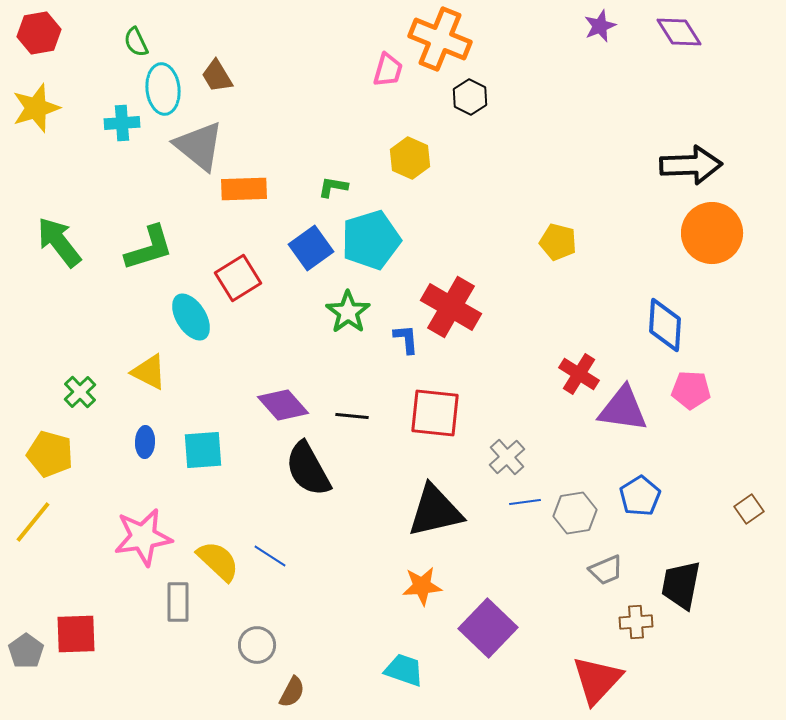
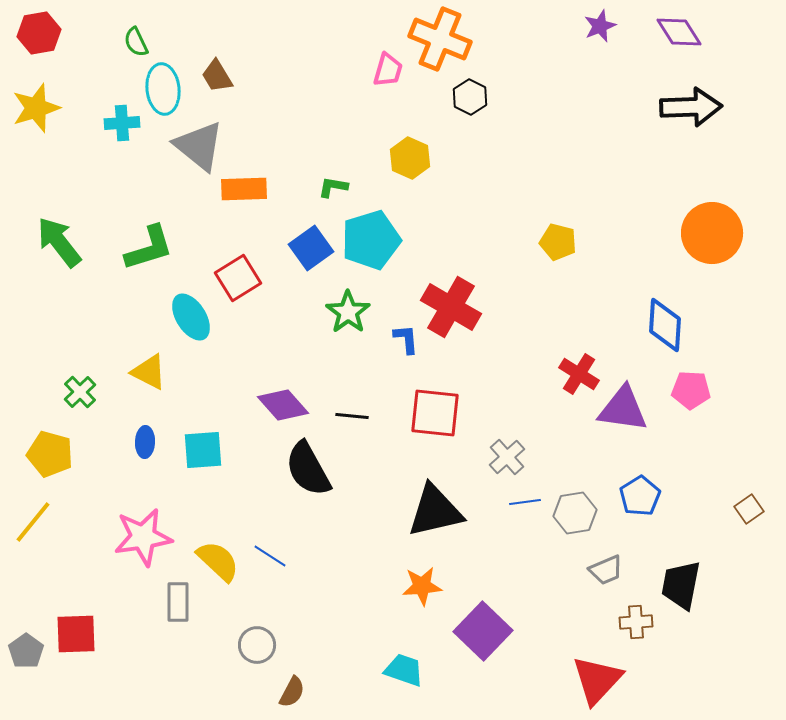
black arrow at (691, 165): moved 58 px up
purple square at (488, 628): moved 5 px left, 3 px down
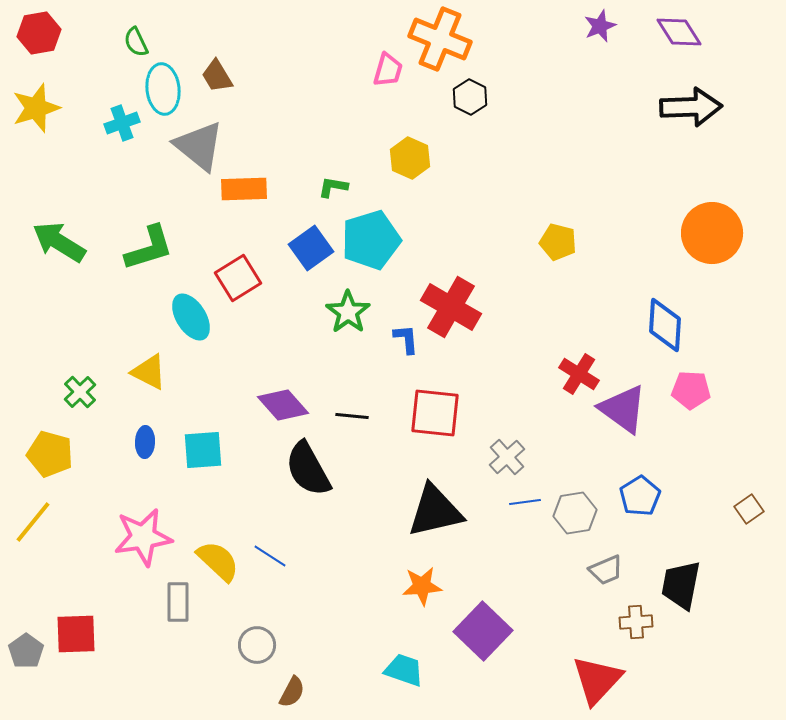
cyan cross at (122, 123): rotated 16 degrees counterclockwise
green arrow at (59, 242): rotated 20 degrees counterclockwise
purple triangle at (623, 409): rotated 28 degrees clockwise
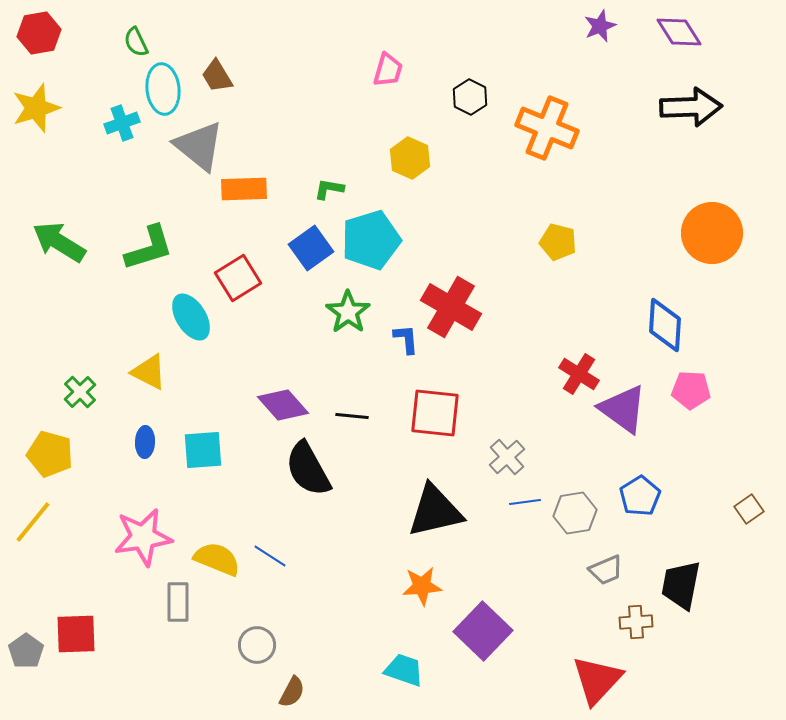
orange cross at (440, 39): moved 107 px right, 89 px down
green L-shape at (333, 187): moved 4 px left, 2 px down
yellow semicircle at (218, 561): moved 1 px left, 2 px up; rotated 21 degrees counterclockwise
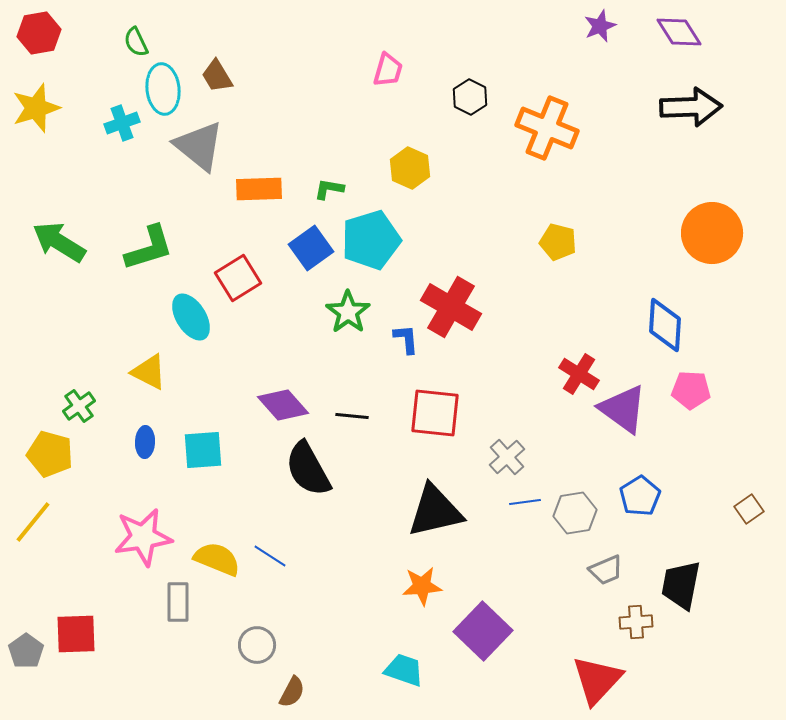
yellow hexagon at (410, 158): moved 10 px down
orange rectangle at (244, 189): moved 15 px right
green cross at (80, 392): moved 1 px left, 14 px down; rotated 8 degrees clockwise
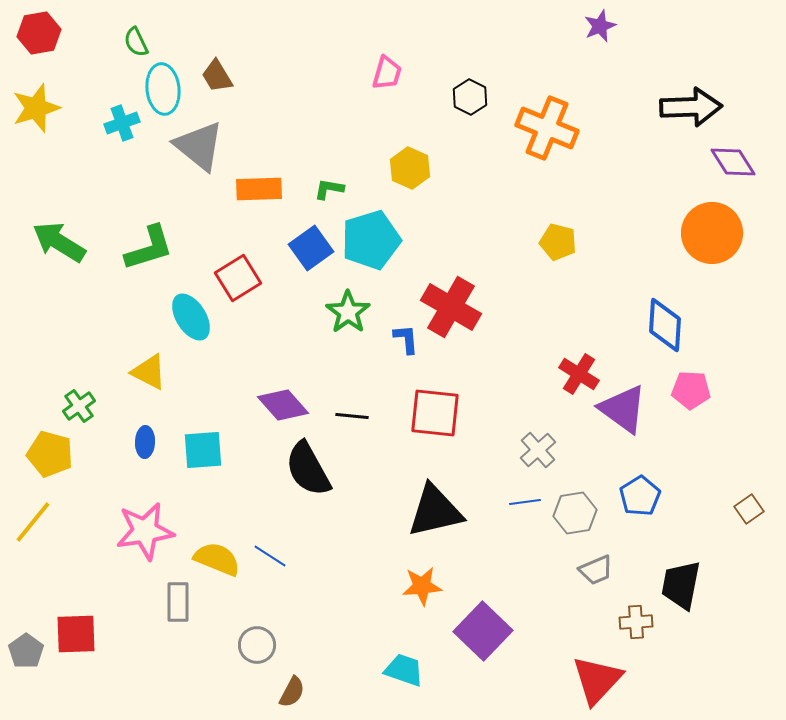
purple diamond at (679, 32): moved 54 px right, 130 px down
pink trapezoid at (388, 70): moved 1 px left, 3 px down
gray cross at (507, 457): moved 31 px right, 7 px up
pink star at (143, 537): moved 2 px right, 6 px up
gray trapezoid at (606, 570): moved 10 px left
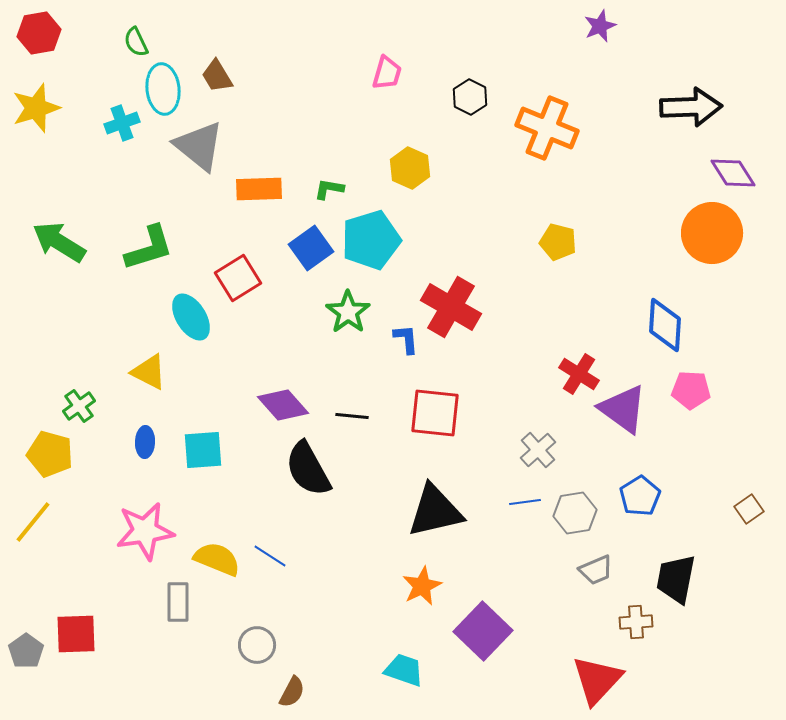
purple diamond at (733, 162): moved 11 px down
black trapezoid at (681, 585): moved 5 px left, 6 px up
orange star at (422, 586): rotated 21 degrees counterclockwise
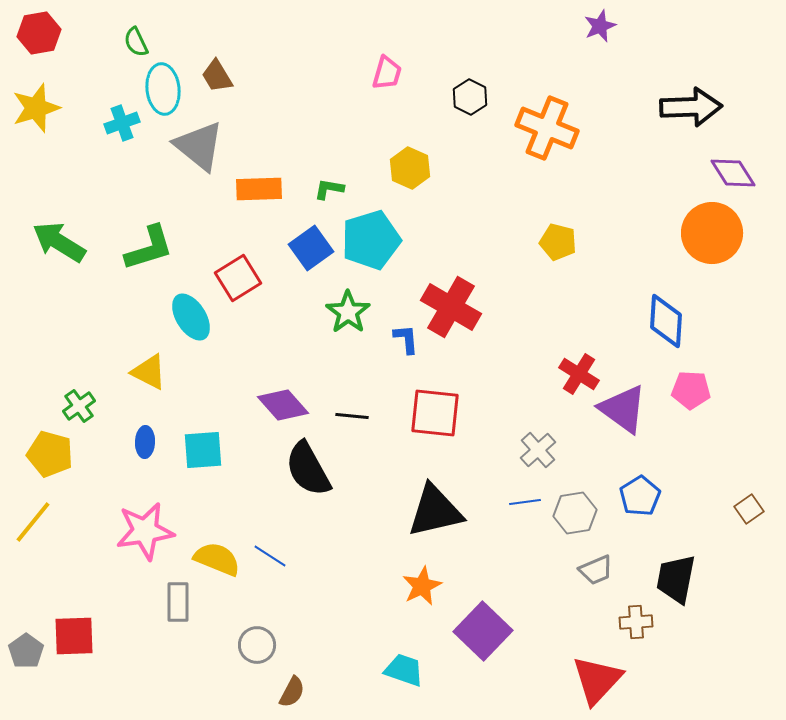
blue diamond at (665, 325): moved 1 px right, 4 px up
red square at (76, 634): moved 2 px left, 2 px down
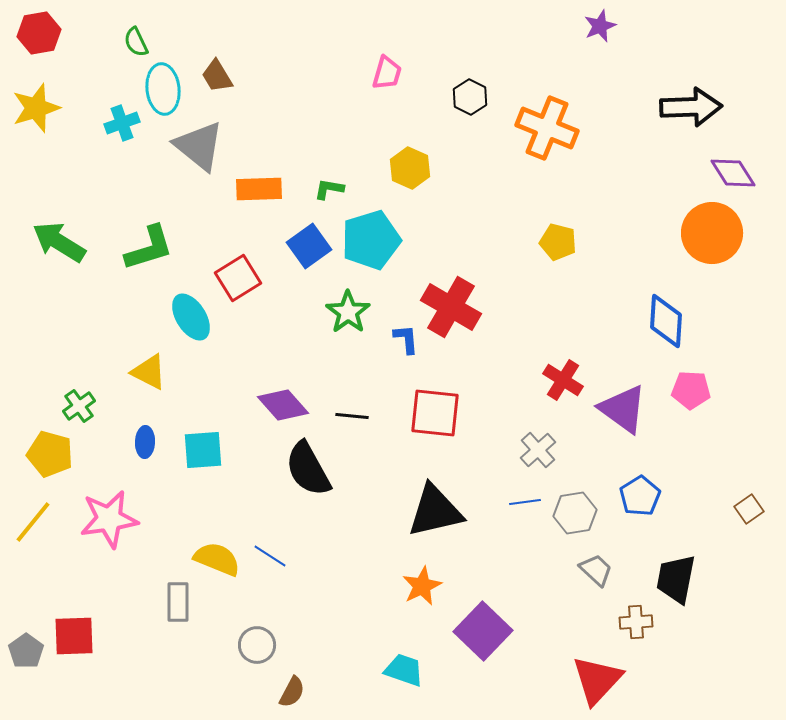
blue square at (311, 248): moved 2 px left, 2 px up
red cross at (579, 374): moved 16 px left, 6 px down
pink star at (145, 531): moved 36 px left, 12 px up
gray trapezoid at (596, 570): rotated 114 degrees counterclockwise
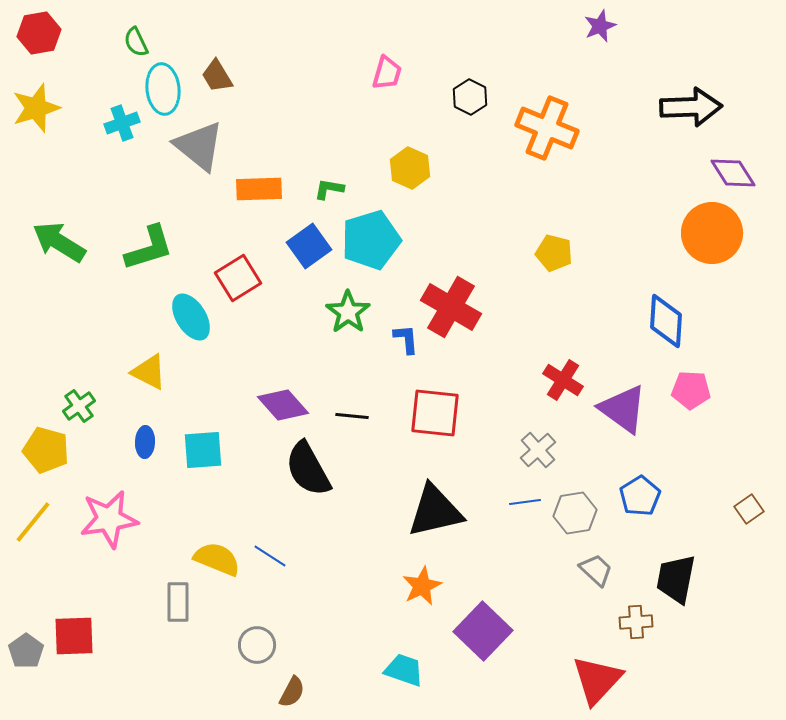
yellow pentagon at (558, 242): moved 4 px left, 11 px down
yellow pentagon at (50, 454): moved 4 px left, 4 px up
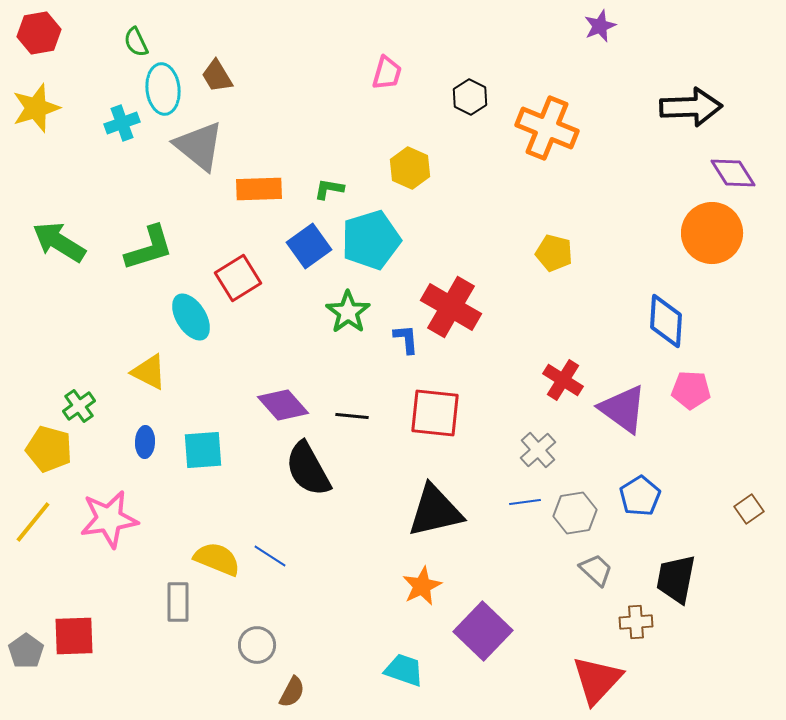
yellow pentagon at (46, 450): moved 3 px right, 1 px up
